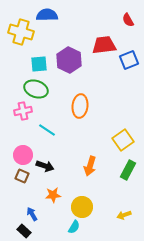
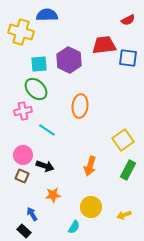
red semicircle: rotated 88 degrees counterclockwise
blue square: moved 1 px left, 2 px up; rotated 30 degrees clockwise
green ellipse: rotated 25 degrees clockwise
yellow circle: moved 9 px right
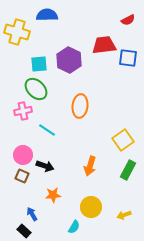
yellow cross: moved 4 px left
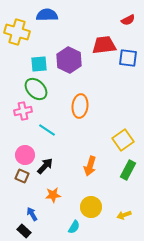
pink circle: moved 2 px right
black arrow: rotated 66 degrees counterclockwise
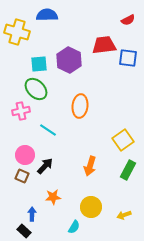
pink cross: moved 2 px left
cyan line: moved 1 px right
orange star: moved 2 px down
blue arrow: rotated 32 degrees clockwise
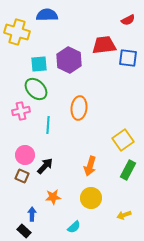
orange ellipse: moved 1 px left, 2 px down
cyan line: moved 5 px up; rotated 60 degrees clockwise
yellow circle: moved 9 px up
cyan semicircle: rotated 16 degrees clockwise
